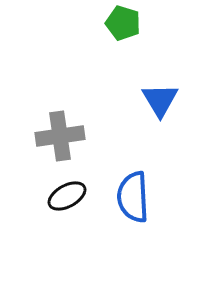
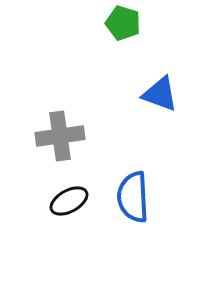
blue triangle: moved 6 px up; rotated 39 degrees counterclockwise
black ellipse: moved 2 px right, 5 px down
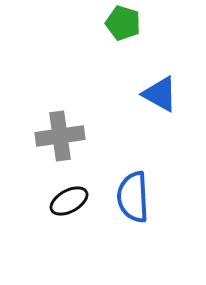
blue triangle: rotated 9 degrees clockwise
